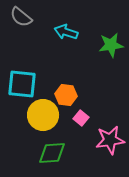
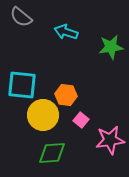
green star: moved 2 px down
cyan square: moved 1 px down
pink square: moved 2 px down
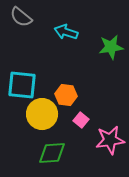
yellow circle: moved 1 px left, 1 px up
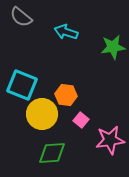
green star: moved 2 px right
cyan square: rotated 16 degrees clockwise
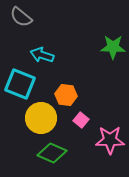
cyan arrow: moved 24 px left, 23 px down
green star: rotated 10 degrees clockwise
cyan square: moved 2 px left, 1 px up
yellow circle: moved 1 px left, 4 px down
pink star: rotated 8 degrees clockwise
green diamond: rotated 28 degrees clockwise
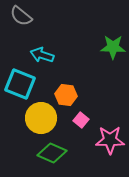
gray semicircle: moved 1 px up
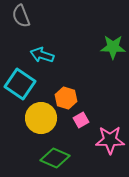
gray semicircle: rotated 30 degrees clockwise
cyan square: rotated 12 degrees clockwise
orange hexagon: moved 3 px down; rotated 10 degrees clockwise
pink square: rotated 21 degrees clockwise
green diamond: moved 3 px right, 5 px down
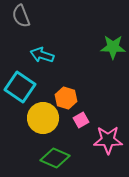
cyan square: moved 3 px down
yellow circle: moved 2 px right
pink star: moved 2 px left
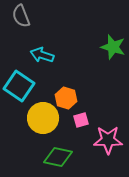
green star: rotated 15 degrees clockwise
cyan square: moved 1 px left, 1 px up
pink square: rotated 14 degrees clockwise
green diamond: moved 3 px right, 1 px up; rotated 12 degrees counterclockwise
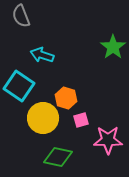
green star: rotated 20 degrees clockwise
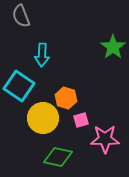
cyan arrow: rotated 105 degrees counterclockwise
pink star: moved 3 px left, 1 px up
